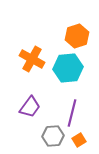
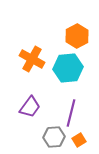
orange hexagon: rotated 10 degrees counterclockwise
purple line: moved 1 px left
gray hexagon: moved 1 px right, 1 px down
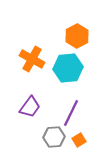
purple line: rotated 12 degrees clockwise
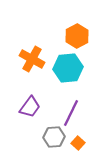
orange square: moved 1 px left, 3 px down; rotated 16 degrees counterclockwise
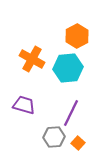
purple trapezoid: moved 6 px left, 2 px up; rotated 110 degrees counterclockwise
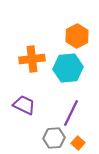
orange cross: rotated 35 degrees counterclockwise
purple trapezoid: rotated 10 degrees clockwise
gray hexagon: moved 1 px down
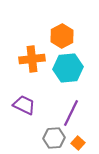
orange hexagon: moved 15 px left
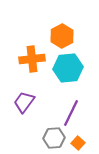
purple trapezoid: moved 3 px up; rotated 80 degrees counterclockwise
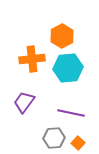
purple line: rotated 76 degrees clockwise
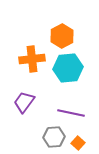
gray hexagon: moved 1 px up
